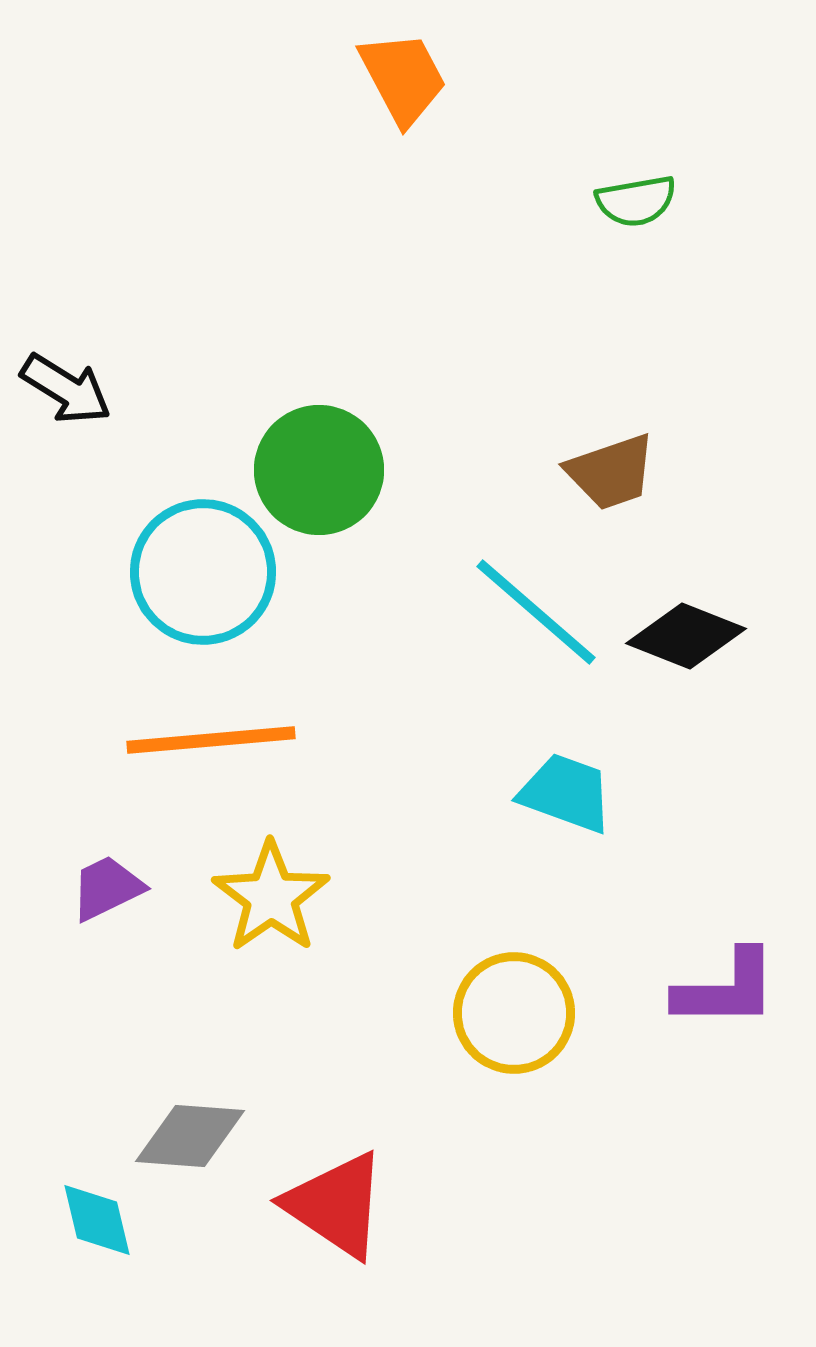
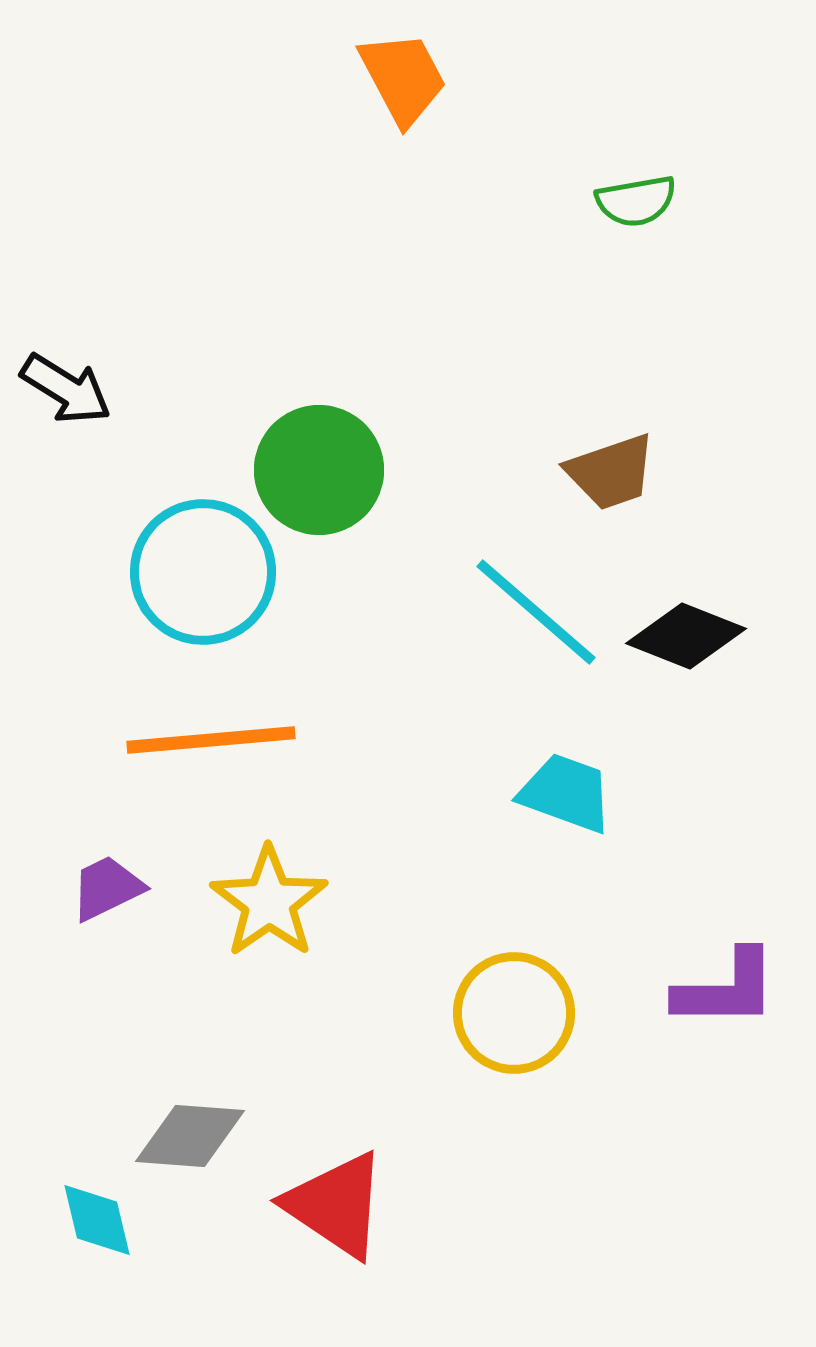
yellow star: moved 2 px left, 5 px down
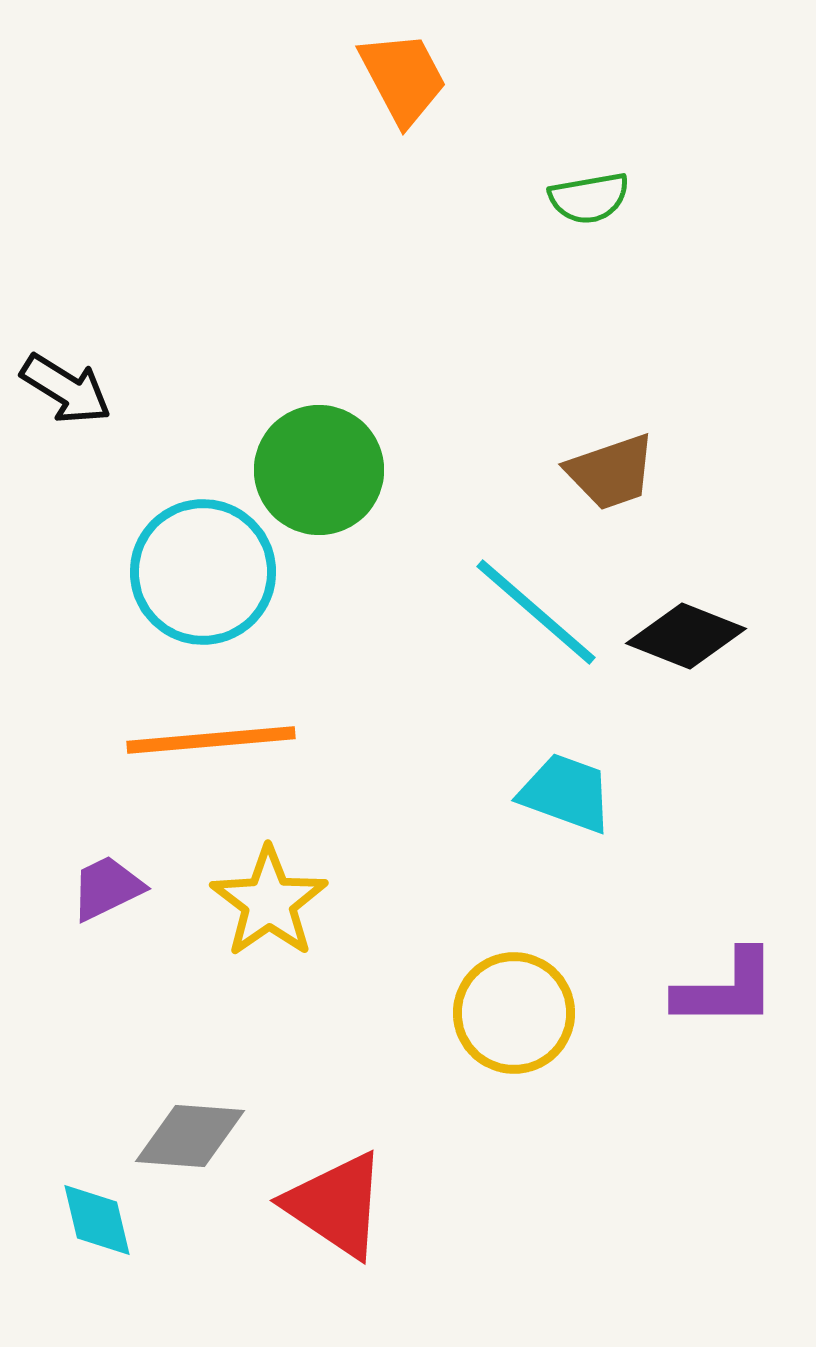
green semicircle: moved 47 px left, 3 px up
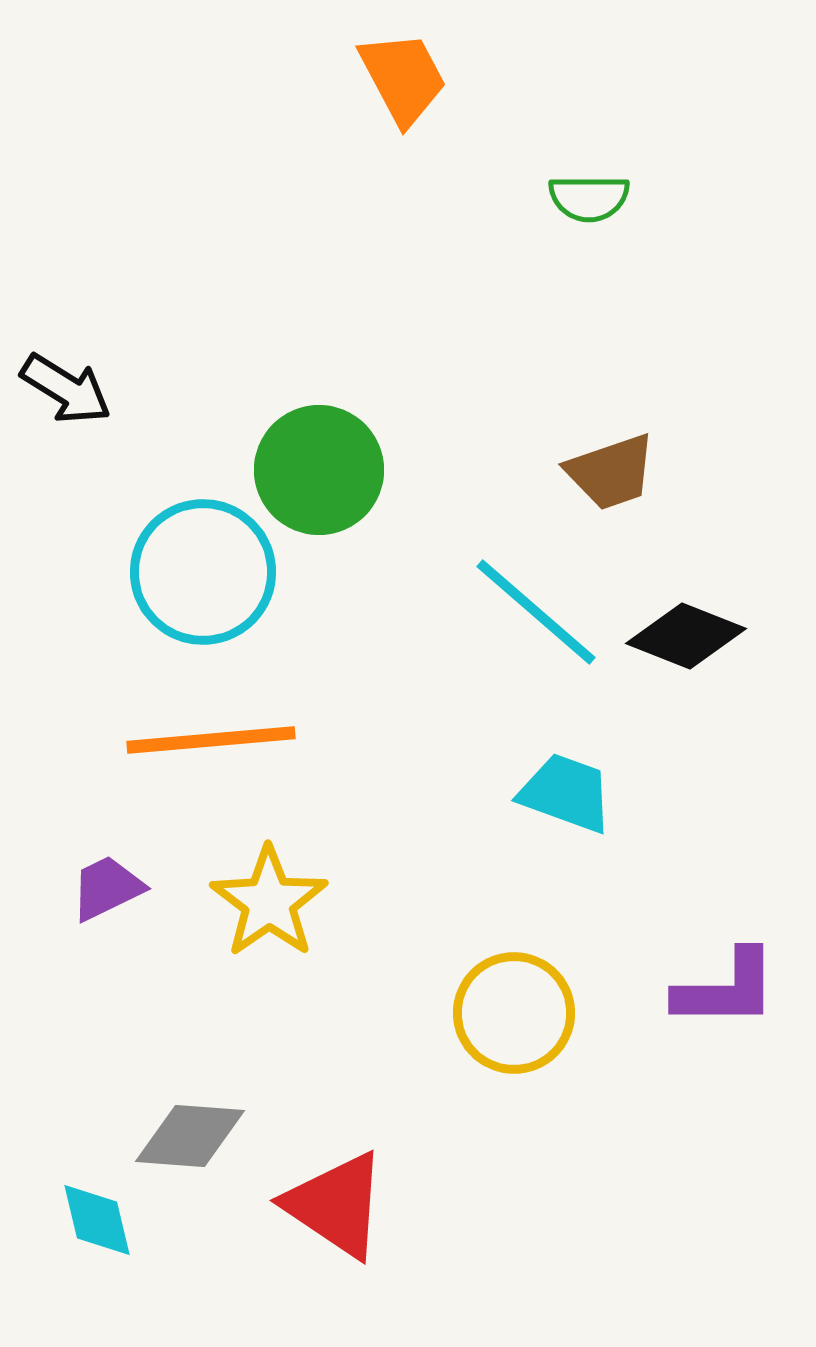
green semicircle: rotated 10 degrees clockwise
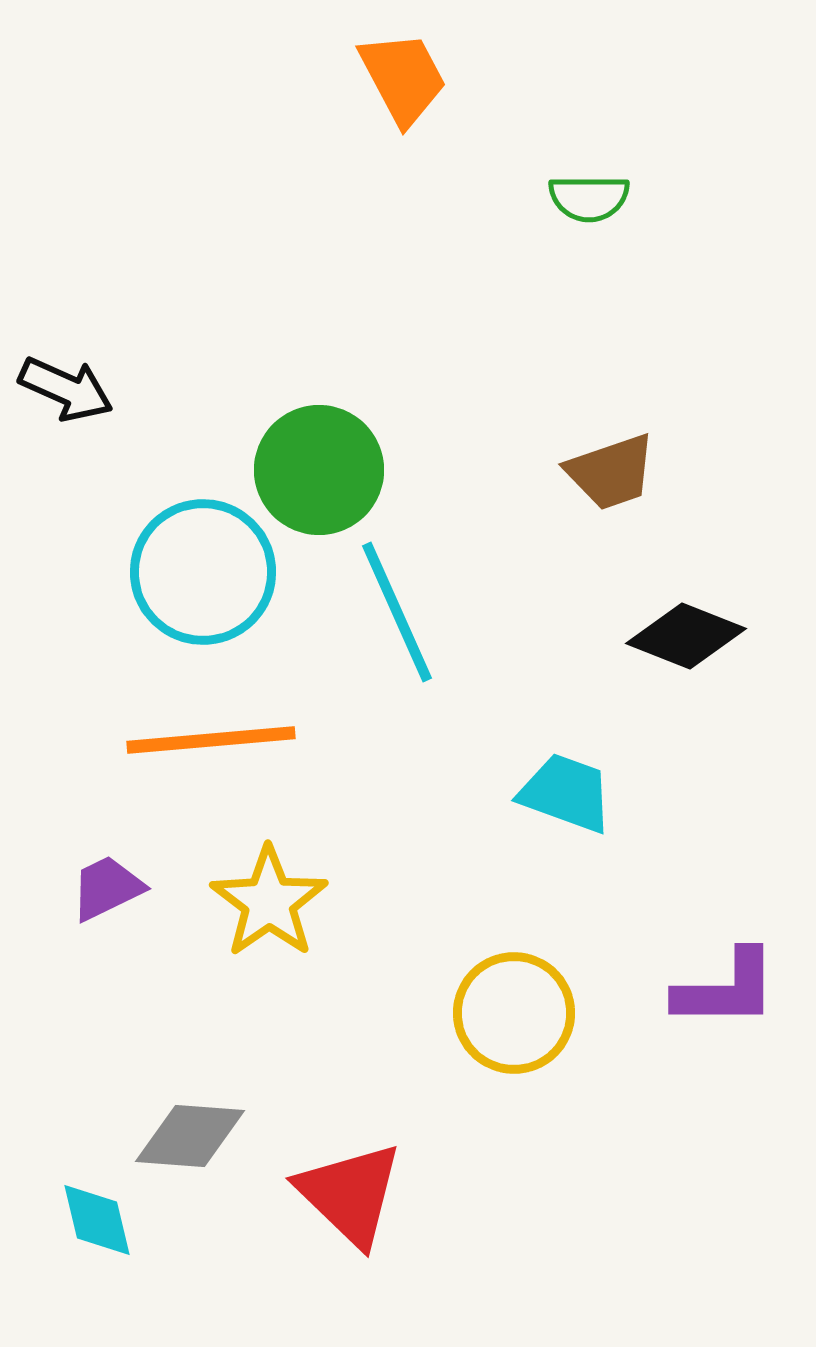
black arrow: rotated 8 degrees counterclockwise
cyan line: moved 139 px left; rotated 25 degrees clockwise
red triangle: moved 14 px right, 11 px up; rotated 10 degrees clockwise
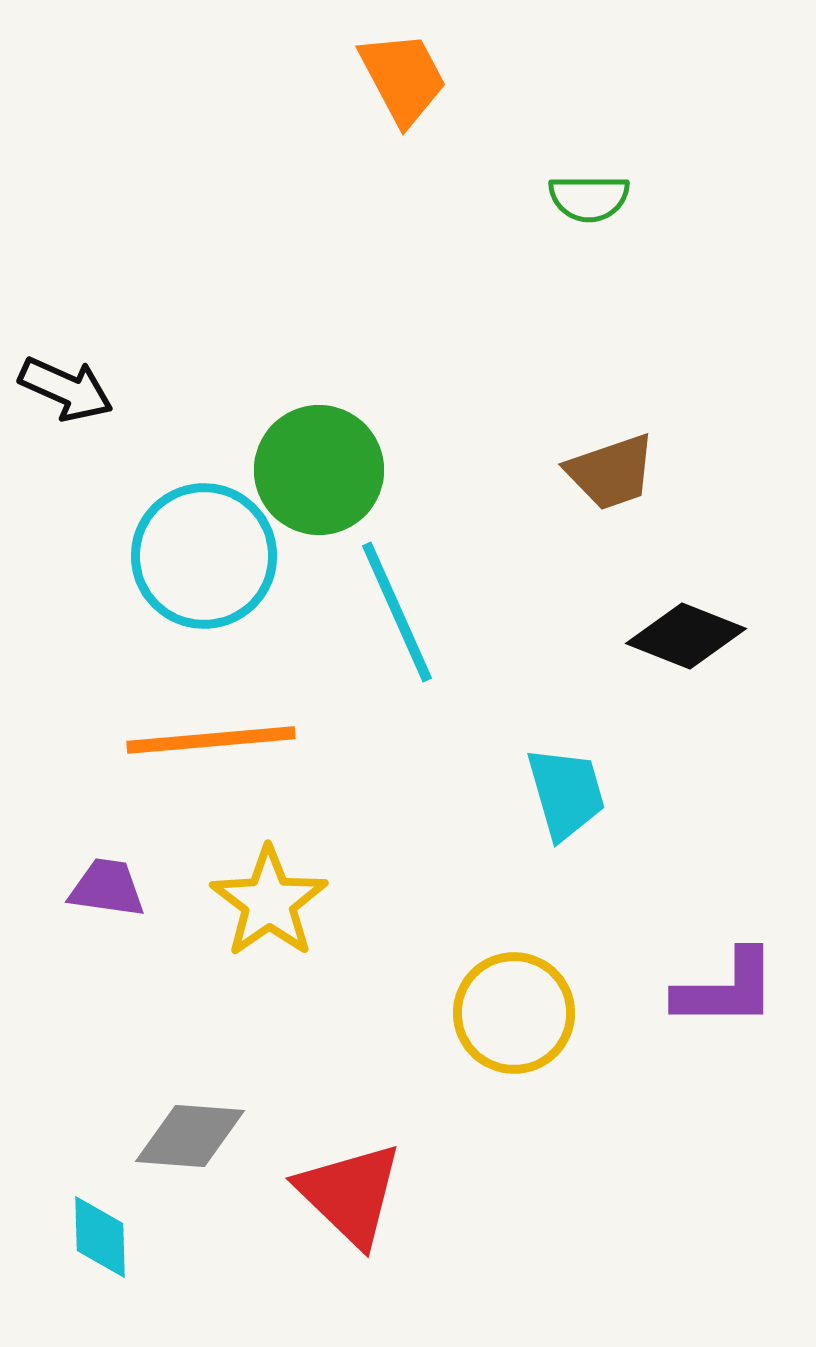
cyan circle: moved 1 px right, 16 px up
cyan trapezoid: rotated 54 degrees clockwise
purple trapezoid: rotated 34 degrees clockwise
cyan diamond: moved 3 px right, 17 px down; rotated 12 degrees clockwise
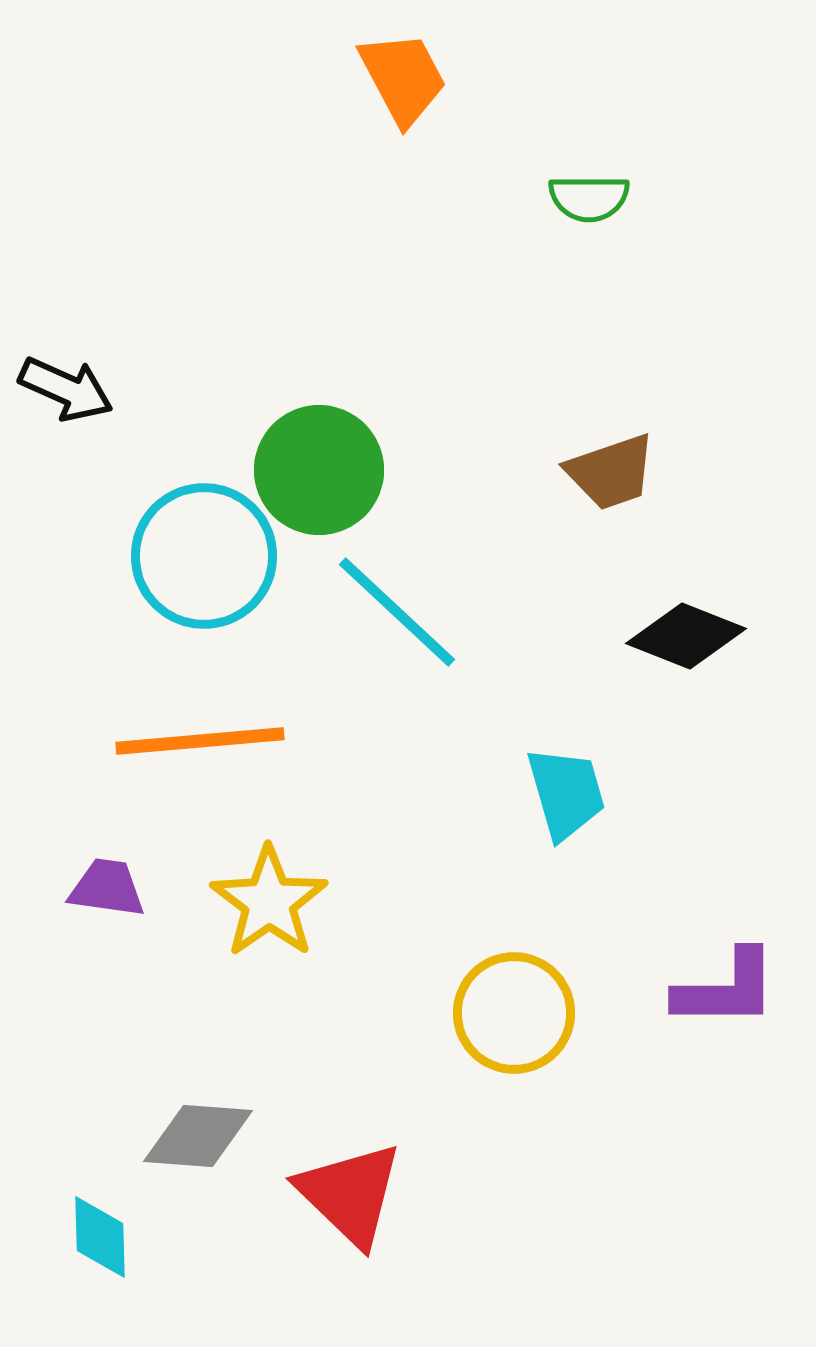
cyan line: rotated 23 degrees counterclockwise
orange line: moved 11 px left, 1 px down
gray diamond: moved 8 px right
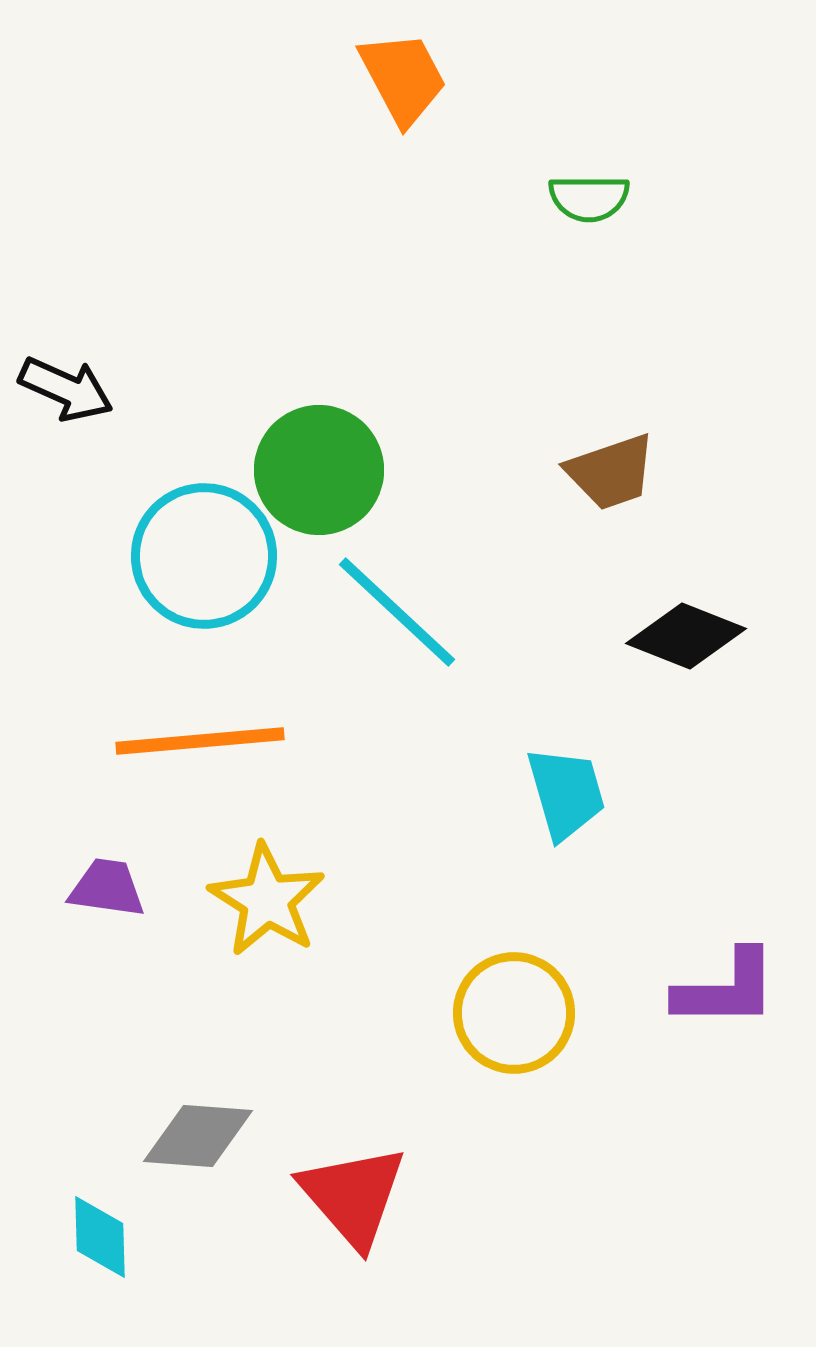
yellow star: moved 2 px left, 2 px up; rotated 5 degrees counterclockwise
red triangle: moved 3 px right, 2 px down; rotated 5 degrees clockwise
